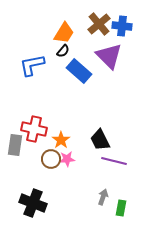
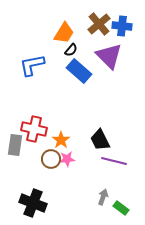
black semicircle: moved 8 px right, 1 px up
green rectangle: rotated 63 degrees counterclockwise
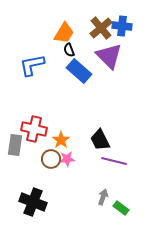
brown cross: moved 2 px right, 4 px down
black semicircle: moved 2 px left; rotated 120 degrees clockwise
black cross: moved 1 px up
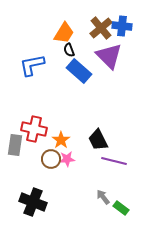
black trapezoid: moved 2 px left
gray arrow: rotated 56 degrees counterclockwise
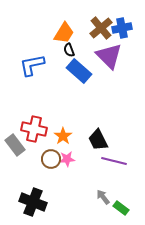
blue cross: moved 2 px down; rotated 18 degrees counterclockwise
orange star: moved 2 px right, 4 px up
gray rectangle: rotated 45 degrees counterclockwise
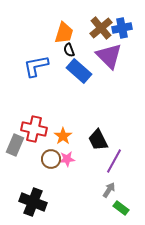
orange trapezoid: rotated 15 degrees counterclockwise
blue L-shape: moved 4 px right, 1 px down
gray rectangle: rotated 60 degrees clockwise
purple line: rotated 75 degrees counterclockwise
gray arrow: moved 6 px right, 7 px up; rotated 70 degrees clockwise
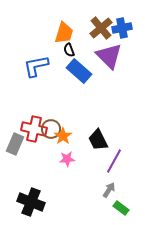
gray rectangle: moved 1 px up
brown circle: moved 30 px up
black cross: moved 2 px left
